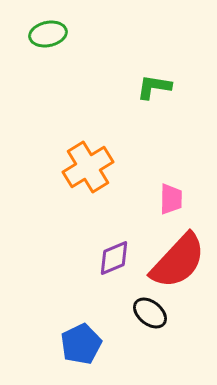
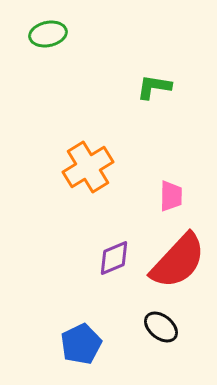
pink trapezoid: moved 3 px up
black ellipse: moved 11 px right, 14 px down
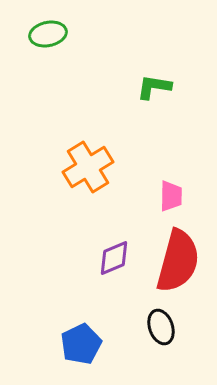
red semicircle: rotated 28 degrees counterclockwise
black ellipse: rotated 32 degrees clockwise
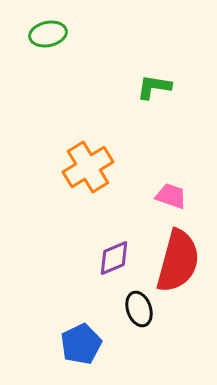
pink trapezoid: rotated 72 degrees counterclockwise
black ellipse: moved 22 px left, 18 px up
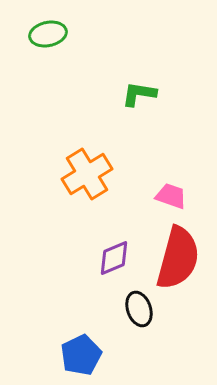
green L-shape: moved 15 px left, 7 px down
orange cross: moved 1 px left, 7 px down
red semicircle: moved 3 px up
blue pentagon: moved 11 px down
